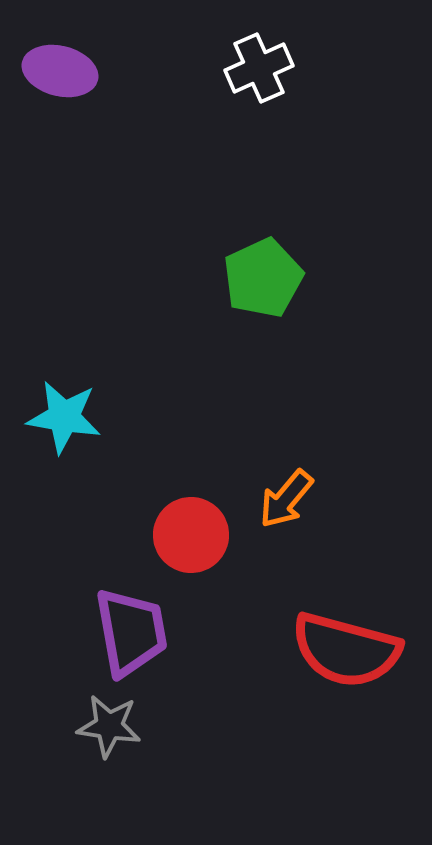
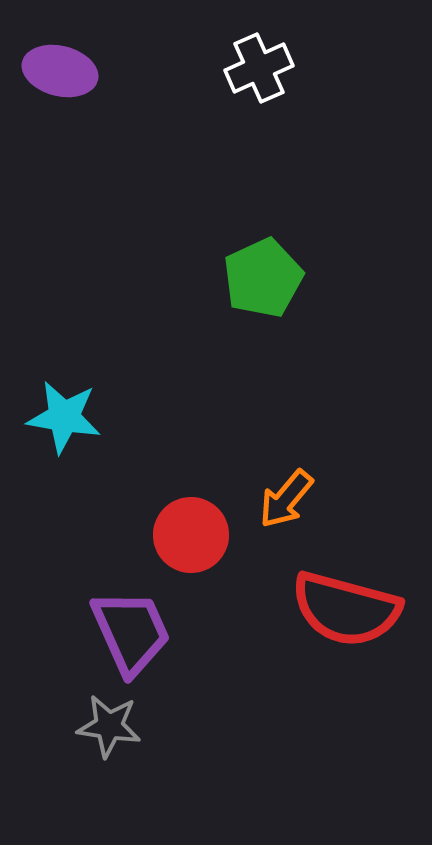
purple trapezoid: rotated 14 degrees counterclockwise
red semicircle: moved 41 px up
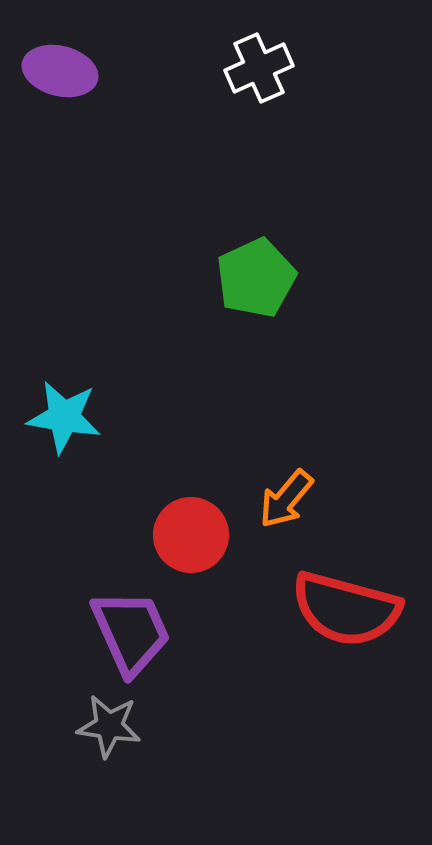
green pentagon: moved 7 px left
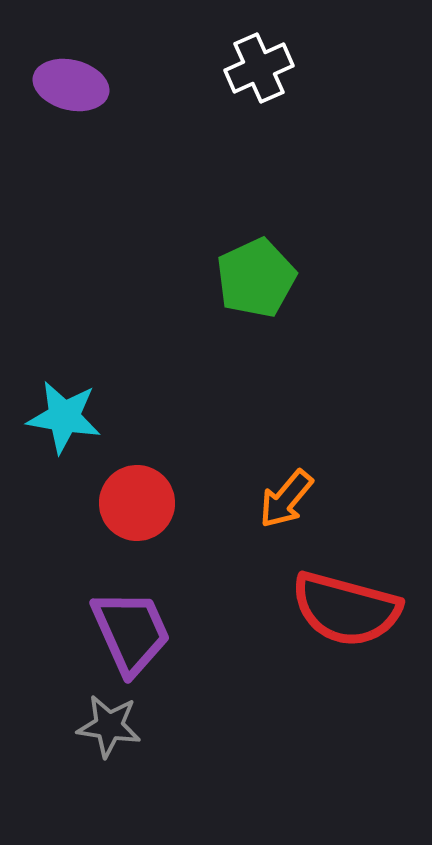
purple ellipse: moved 11 px right, 14 px down
red circle: moved 54 px left, 32 px up
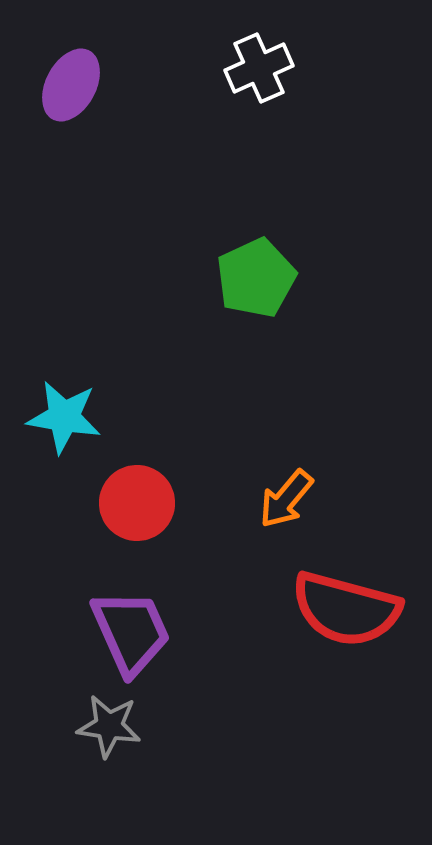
purple ellipse: rotated 76 degrees counterclockwise
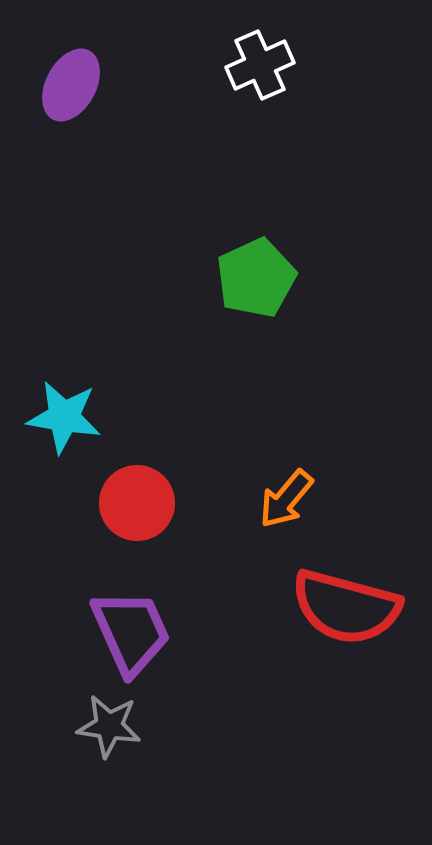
white cross: moved 1 px right, 3 px up
red semicircle: moved 2 px up
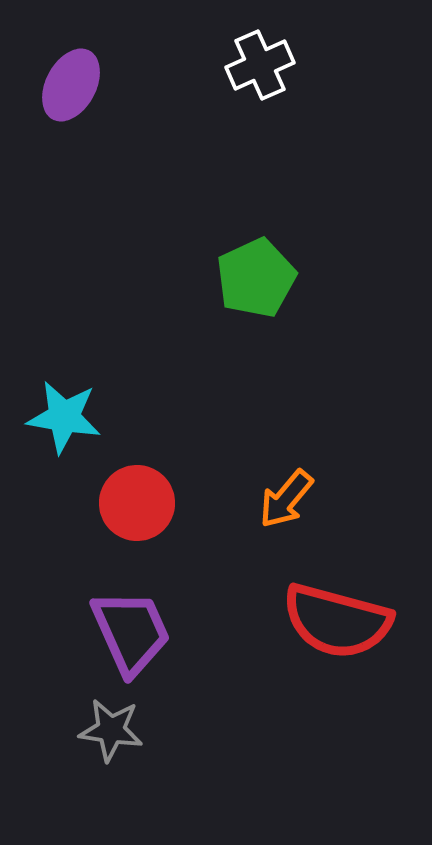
red semicircle: moved 9 px left, 14 px down
gray star: moved 2 px right, 4 px down
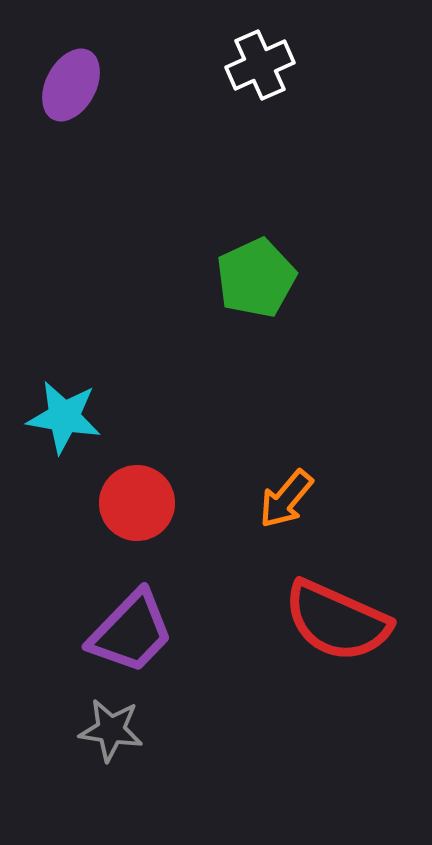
red semicircle: rotated 9 degrees clockwise
purple trapezoid: rotated 68 degrees clockwise
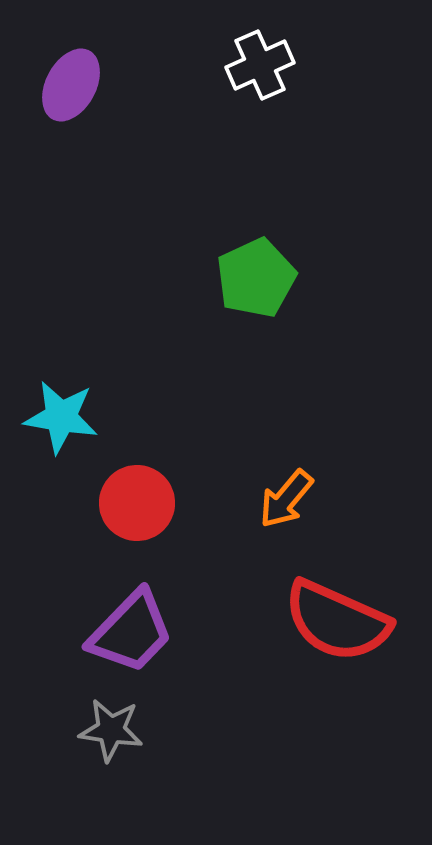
cyan star: moved 3 px left
